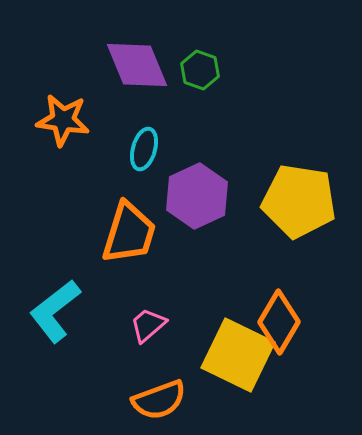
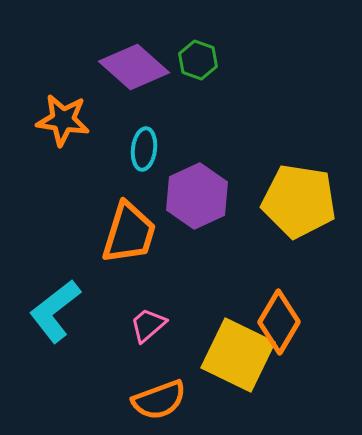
purple diamond: moved 3 px left, 2 px down; rotated 26 degrees counterclockwise
green hexagon: moved 2 px left, 10 px up
cyan ellipse: rotated 9 degrees counterclockwise
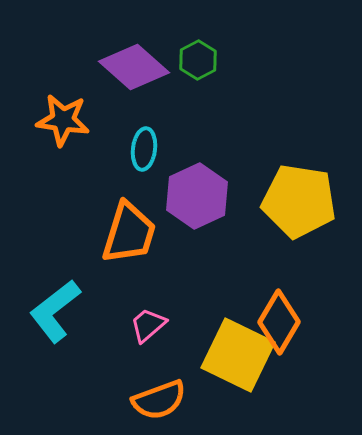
green hexagon: rotated 12 degrees clockwise
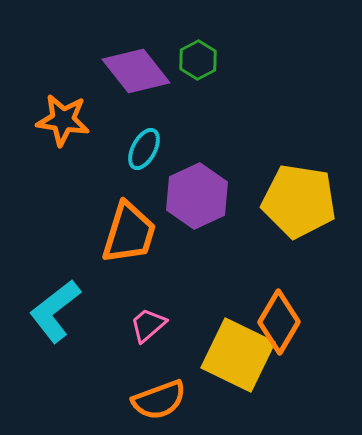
purple diamond: moved 2 px right, 4 px down; rotated 10 degrees clockwise
cyan ellipse: rotated 21 degrees clockwise
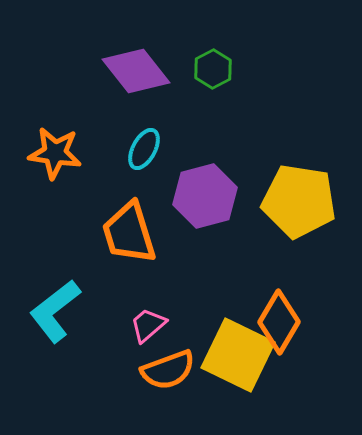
green hexagon: moved 15 px right, 9 px down
orange star: moved 8 px left, 33 px down
purple hexagon: moved 8 px right; rotated 10 degrees clockwise
orange trapezoid: rotated 146 degrees clockwise
orange semicircle: moved 9 px right, 30 px up
